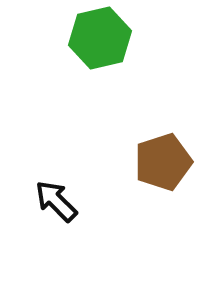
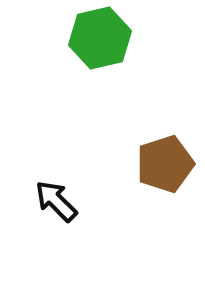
brown pentagon: moved 2 px right, 2 px down
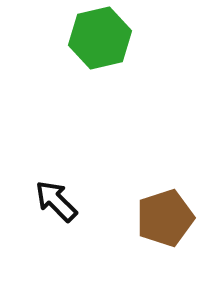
brown pentagon: moved 54 px down
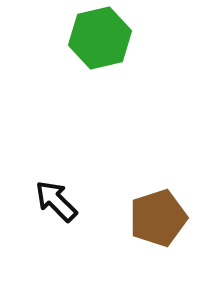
brown pentagon: moved 7 px left
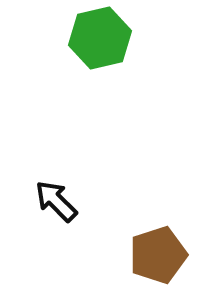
brown pentagon: moved 37 px down
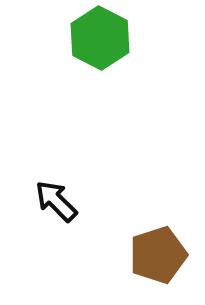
green hexagon: rotated 20 degrees counterclockwise
